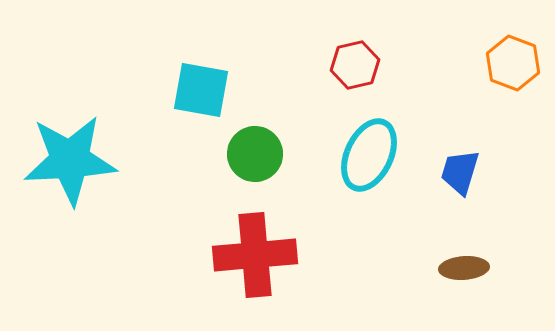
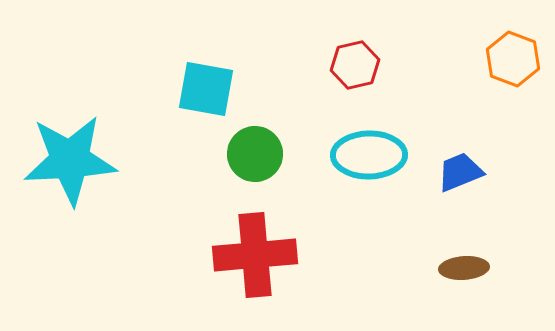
orange hexagon: moved 4 px up
cyan square: moved 5 px right, 1 px up
cyan ellipse: rotated 64 degrees clockwise
blue trapezoid: rotated 51 degrees clockwise
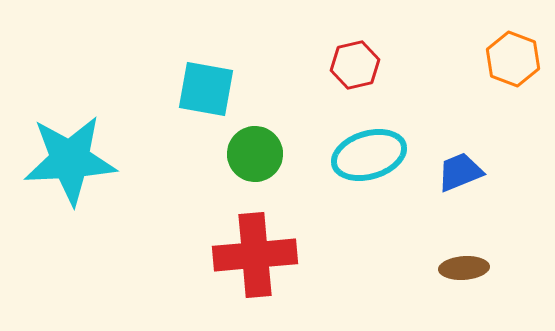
cyan ellipse: rotated 16 degrees counterclockwise
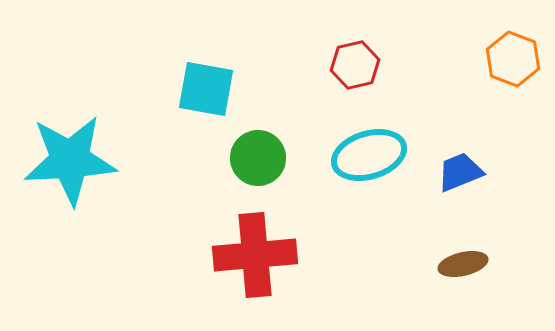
green circle: moved 3 px right, 4 px down
brown ellipse: moved 1 px left, 4 px up; rotated 9 degrees counterclockwise
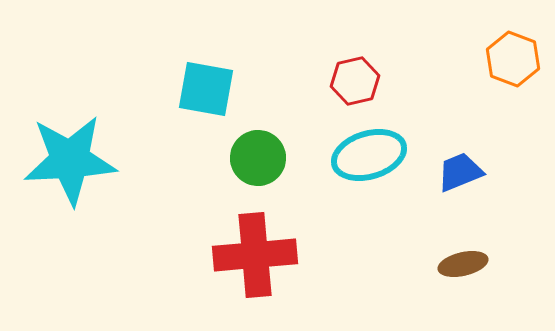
red hexagon: moved 16 px down
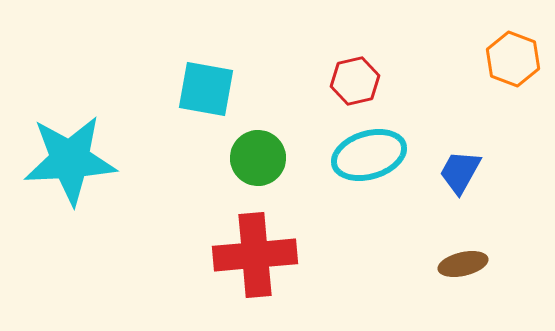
blue trapezoid: rotated 39 degrees counterclockwise
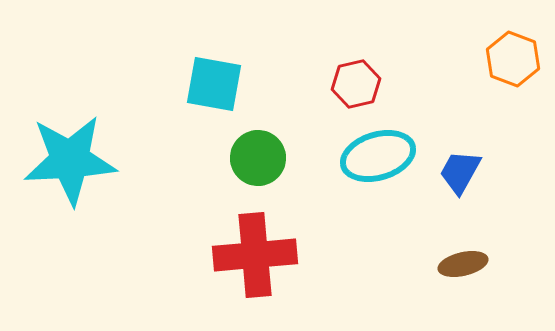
red hexagon: moved 1 px right, 3 px down
cyan square: moved 8 px right, 5 px up
cyan ellipse: moved 9 px right, 1 px down
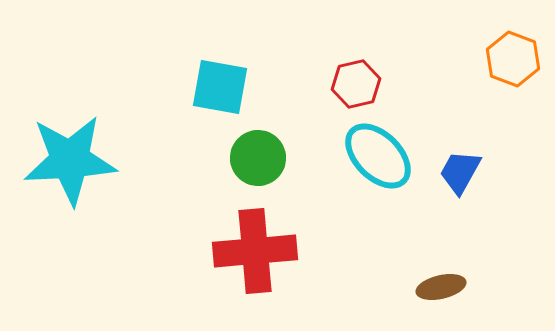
cyan square: moved 6 px right, 3 px down
cyan ellipse: rotated 62 degrees clockwise
red cross: moved 4 px up
brown ellipse: moved 22 px left, 23 px down
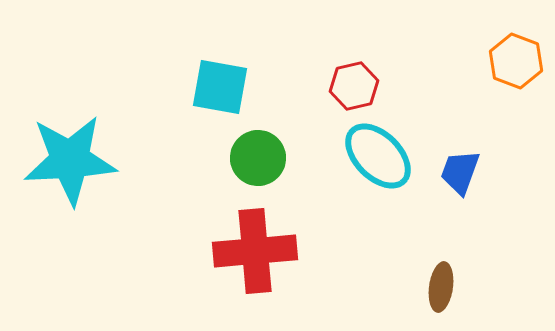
orange hexagon: moved 3 px right, 2 px down
red hexagon: moved 2 px left, 2 px down
blue trapezoid: rotated 9 degrees counterclockwise
brown ellipse: rotated 69 degrees counterclockwise
